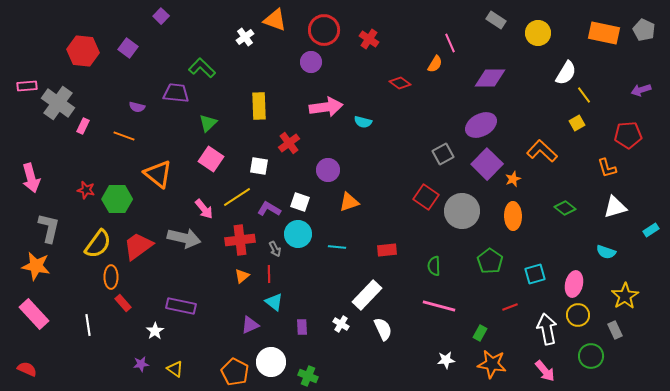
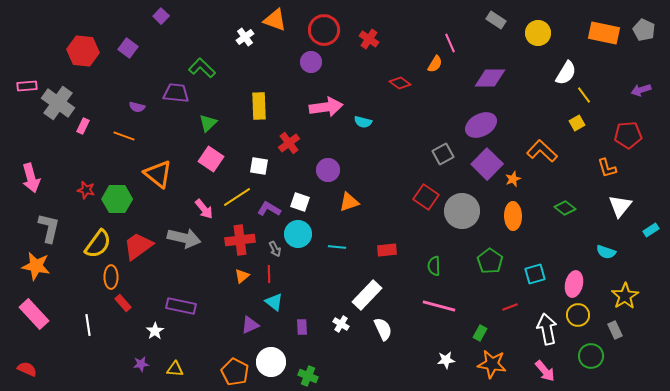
white triangle at (615, 207): moved 5 px right, 1 px up; rotated 35 degrees counterclockwise
yellow triangle at (175, 369): rotated 30 degrees counterclockwise
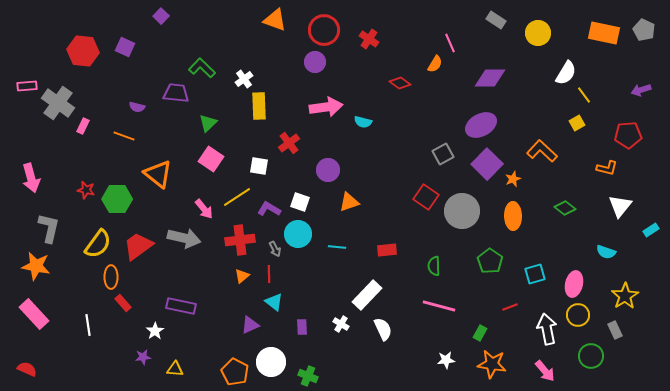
white cross at (245, 37): moved 1 px left, 42 px down
purple square at (128, 48): moved 3 px left, 1 px up; rotated 12 degrees counterclockwise
purple circle at (311, 62): moved 4 px right
orange L-shape at (607, 168): rotated 60 degrees counterclockwise
purple star at (141, 364): moved 2 px right, 7 px up
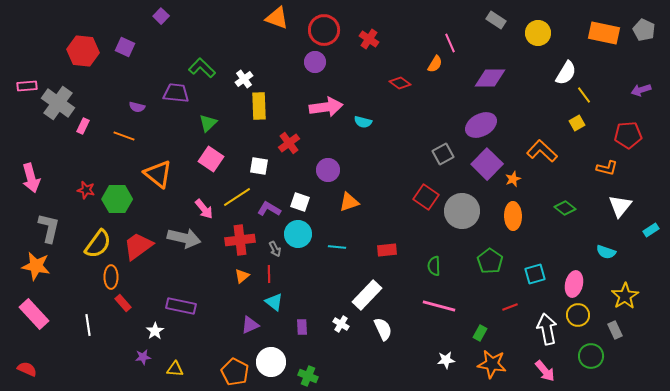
orange triangle at (275, 20): moved 2 px right, 2 px up
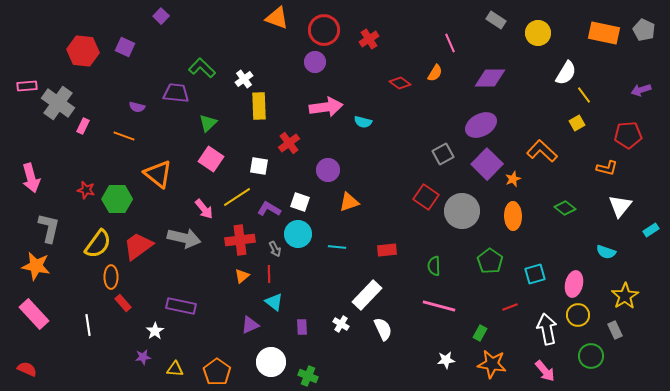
red cross at (369, 39): rotated 24 degrees clockwise
orange semicircle at (435, 64): moved 9 px down
orange pentagon at (235, 372): moved 18 px left; rotated 8 degrees clockwise
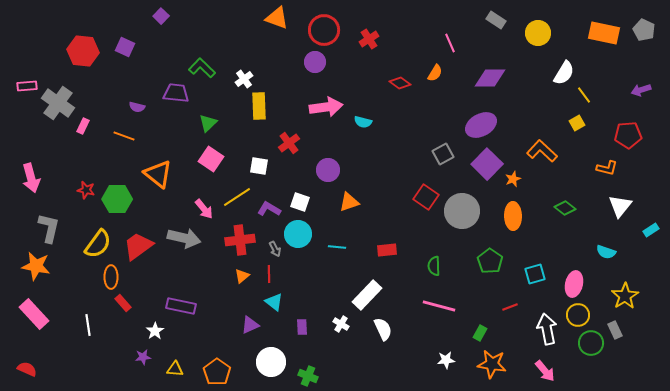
white semicircle at (566, 73): moved 2 px left
green circle at (591, 356): moved 13 px up
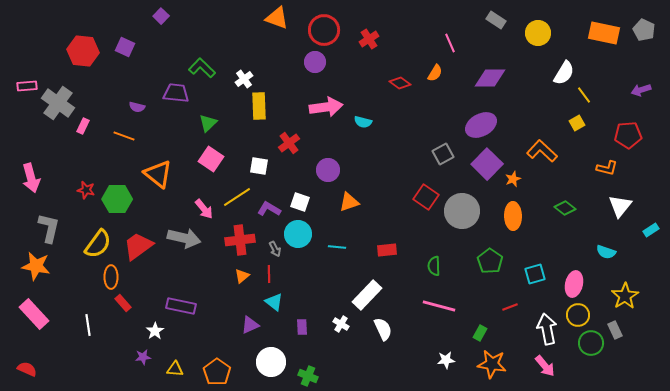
pink arrow at (545, 371): moved 5 px up
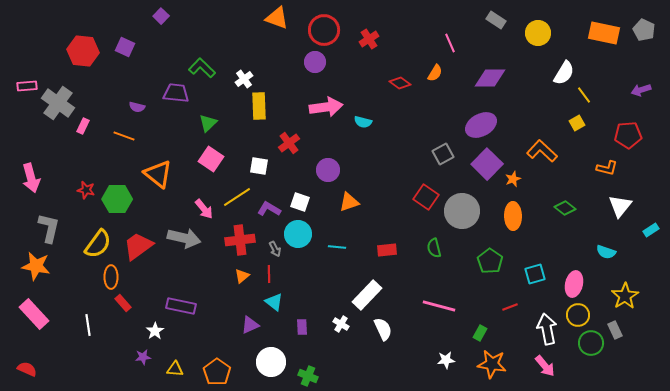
green semicircle at (434, 266): moved 18 px up; rotated 12 degrees counterclockwise
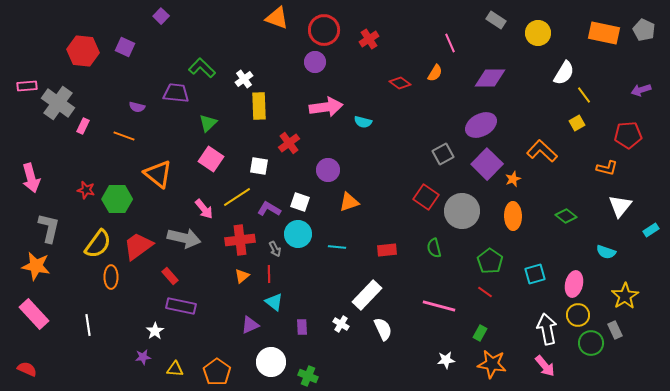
green diamond at (565, 208): moved 1 px right, 8 px down
red rectangle at (123, 303): moved 47 px right, 27 px up
red line at (510, 307): moved 25 px left, 15 px up; rotated 56 degrees clockwise
